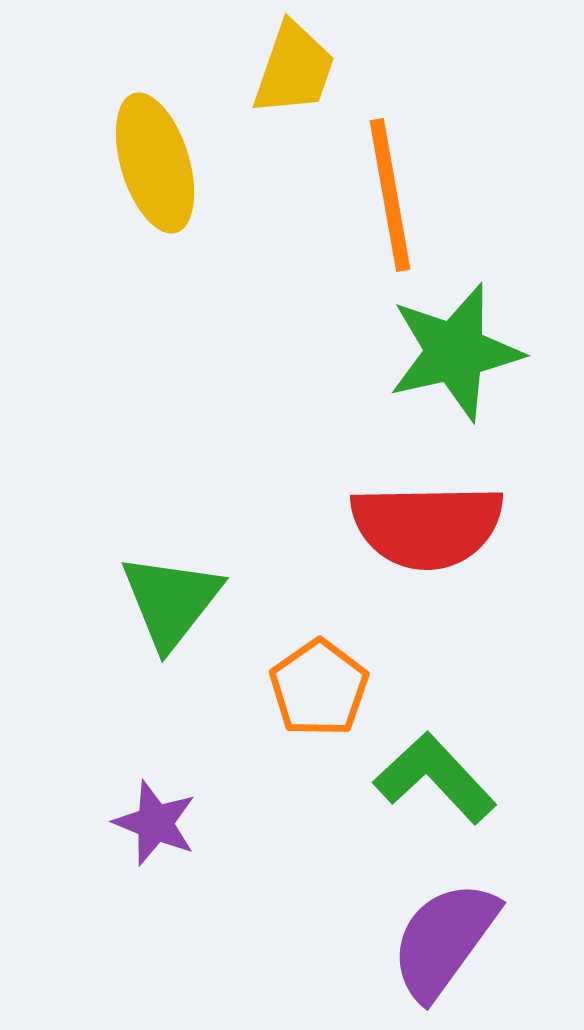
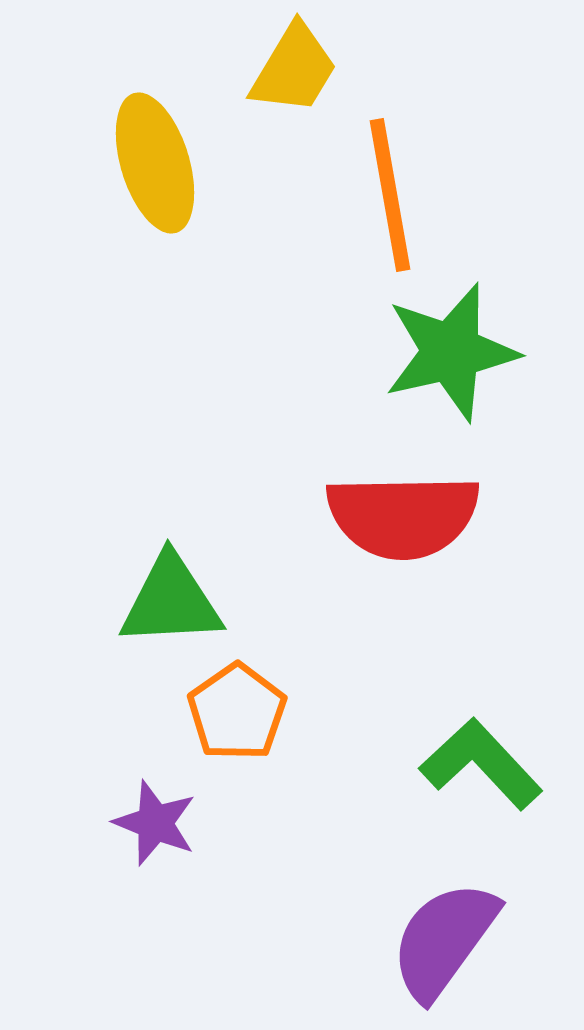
yellow trapezoid: rotated 12 degrees clockwise
green star: moved 4 px left
red semicircle: moved 24 px left, 10 px up
green triangle: rotated 49 degrees clockwise
orange pentagon: moved 82 px left, 24 px down
green L-shape: moved 46 px right, 14 px up
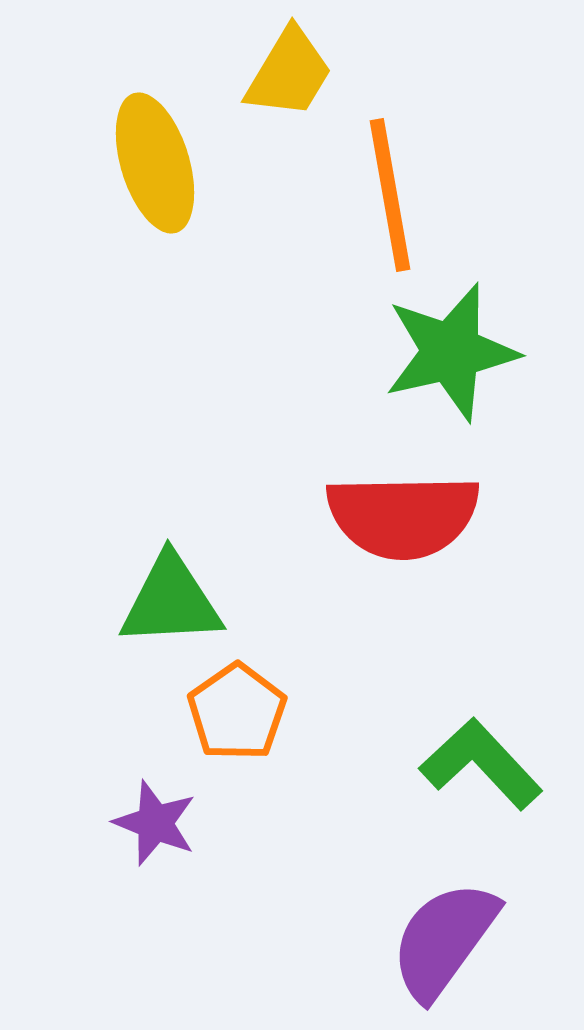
yellow trapezoid: moved 5 px left, 4 px down
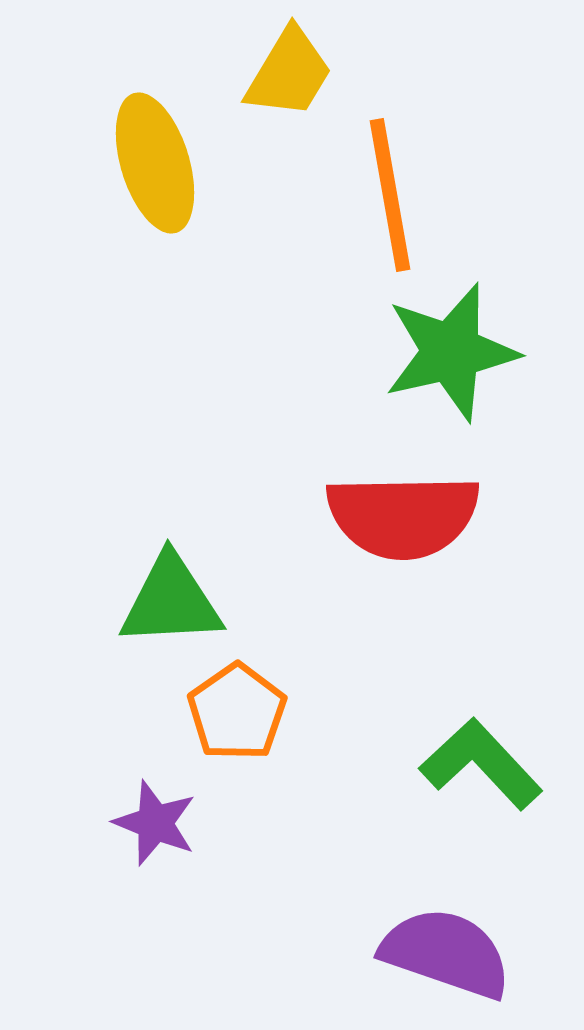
purple semicircle: moved 2 px right, 13 px down; rotated 73 degrees clockwise
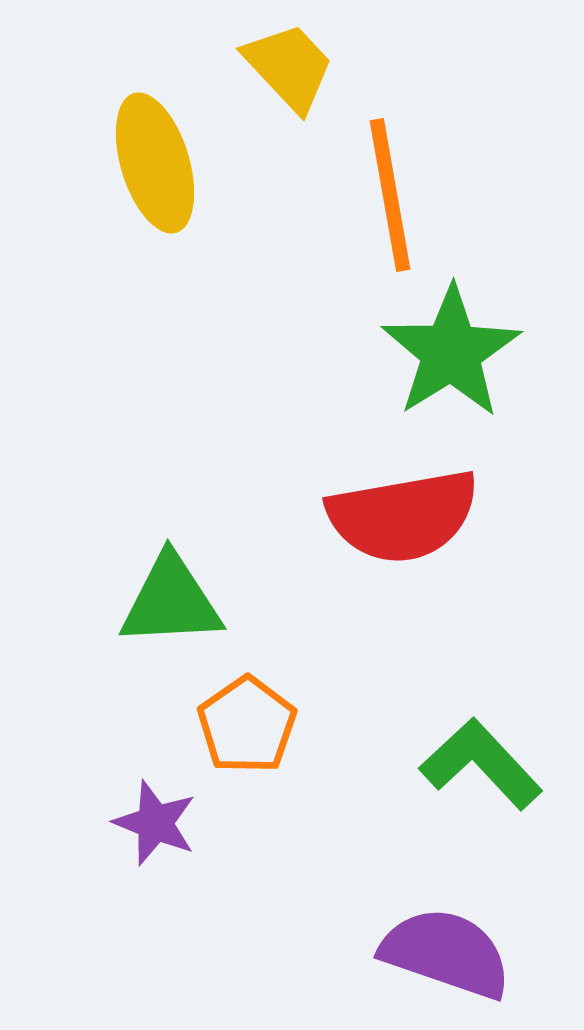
yellow trapezoid: moved 6 px up; rotated 74 degrees counterclockwise
green star: rotated 19 degrees counterclockwise
red semicircle: rotated 9 degrees counterclockwise
orange pentagon: moved 10 px right, 13 px down
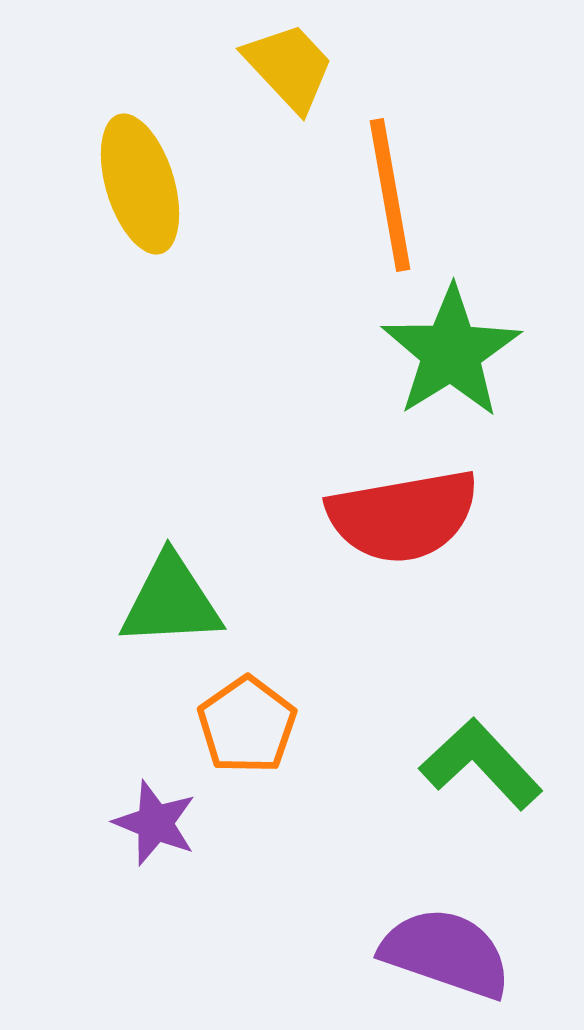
yellow ellipse: moved 15 px left, 21 px down
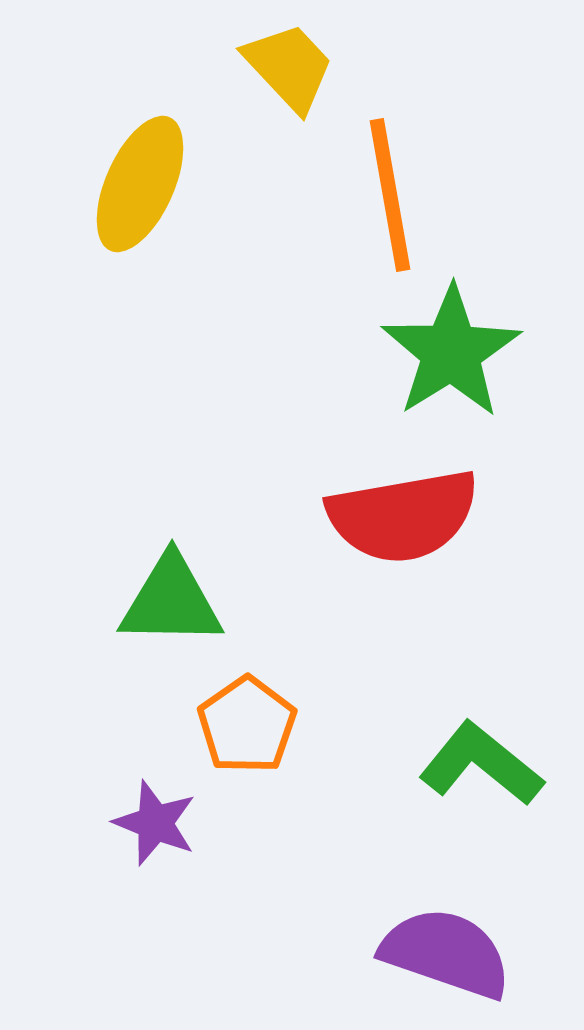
yellow ellipse: rotated 41 degrees clockwise
green triangle: rotated 4 degrees clockwise
green L-shape: rotated 8 degrees counterclockwise
